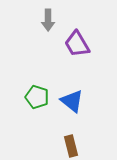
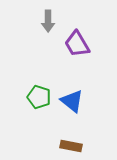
gray arrow: moved 1 px down
green pentagon: moved 2 px right
brown rectangle: rotated 65 degrees counterclockwise
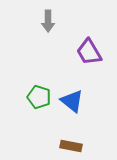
purple trapezoid: moved 12 px right, 8 px down
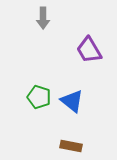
gray arrow: moved 5 px left, 3 px up
purple trapezoid: moved 2 px up
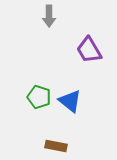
gray arrow: moved 6 px right, 2 px up
blue triangle: moved 2 px left
brown rectangle: moved 15 px left
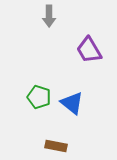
blue triangle: moved 2 px right, 2 px down
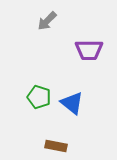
gray arrow: moved 2 px left, 5 px down; rotated 45 degrees clockwise
purple trapezoid: rotated 60 degrees counterclockwise
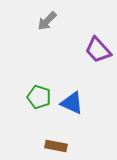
purple trapezoid: moved 9 px right; rotated 48 degrees clockwise
blue triangle: rotated 15 degrees counterclockwise
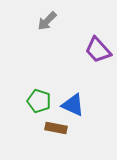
green pentagon: moved 4 px down
blue triangle: moved 1 px right, 2 px down
brown rectangle: moved 18 px up
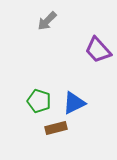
blue triangle: moved 1 px right, 2 px up; rotated 50 degrees counterclockwise
brown rectangle: rotated 25 degrees counterclockwise
